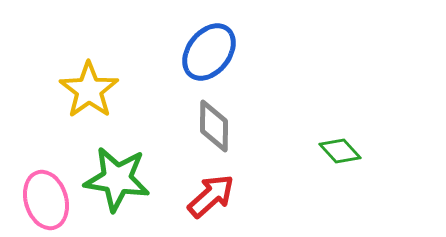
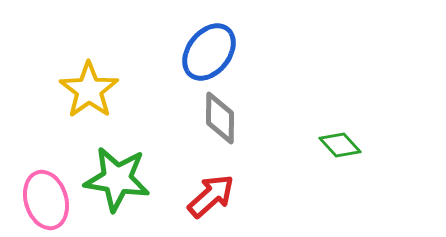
gray diamond: moved 6 px right, 8 px up
green diamond: moved 6 px up
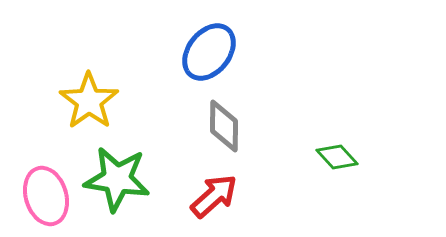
yellow star: moved 11 px down
gray diamond: moved 4 px right, 8 px down
green diamond: moved 3 px left, 12 px down
red arrow: moved 3 px right
pink ellipse: moved 4 px up
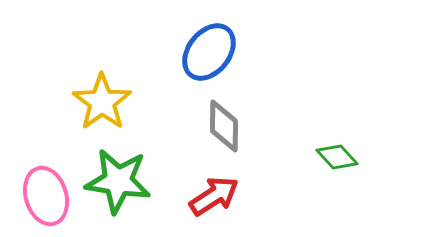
yellow star: moved 13 px right, 1 px down
green star: moved 1 px right, 2 px down
red arrow: rotated 9 degrees clockwise
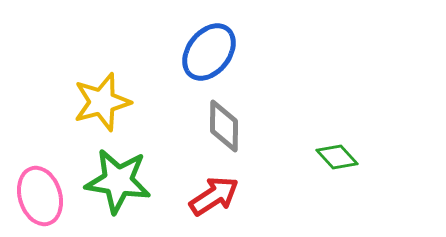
yellow star: rotated 20 degrees clockwise
pink ellipse: moved 6 px left
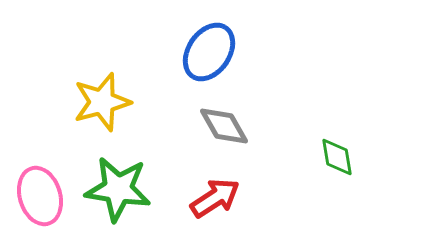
blue ellipse: rotated 4 degrees counterclockwise
gray diamond: rotated 30 degrees counterclockwise
green diamond: rotated 33 degrees clockwise
green star: moved 8 px down
red arrow: moved 1 px right, 2 px down
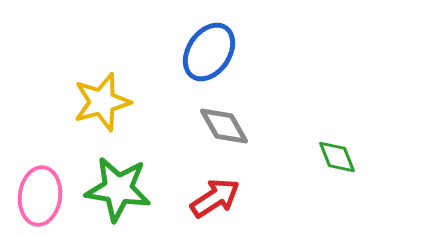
green diamond: rotated 12 degrees counterclockwise
pink ellipse: rotated 24 degrees clockwise
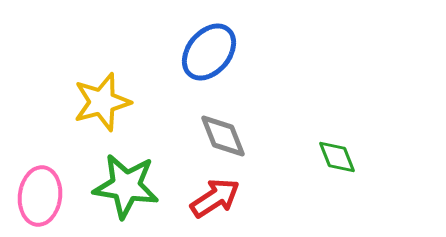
blue ellipse: rotated 6 degrees clockwise
gray diamond: moved 1 px left, 10 px down; rotated 8 degrees clockwise
green star: moved 8 px right, 3 px up
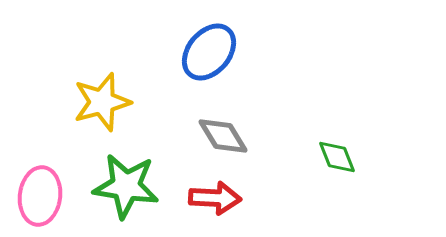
gray diamond: rotated 10 degrees counterclockwise
red arrow: rotated 36 degrees clockwise
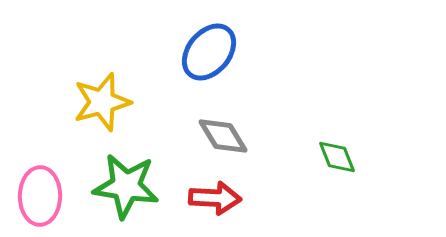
pink ellipse: rotated 6 degrees counterclockwise
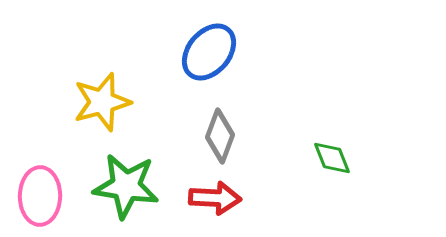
gray diamond: moved 3 px left; rotated 52 degrees clockwise
green diamond: moved 5 px left, 1 px down
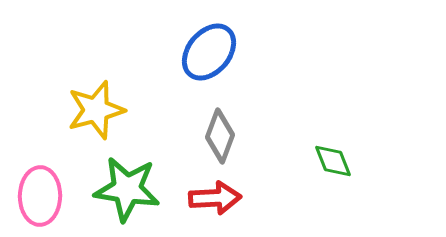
yellow star: moved 6 px left, 8 px down
green diamond: moved 1 px right, 3 px down
green star: moved 1 px right, 3 px down
red arrow: rotated 6 degrees counterclockwise
